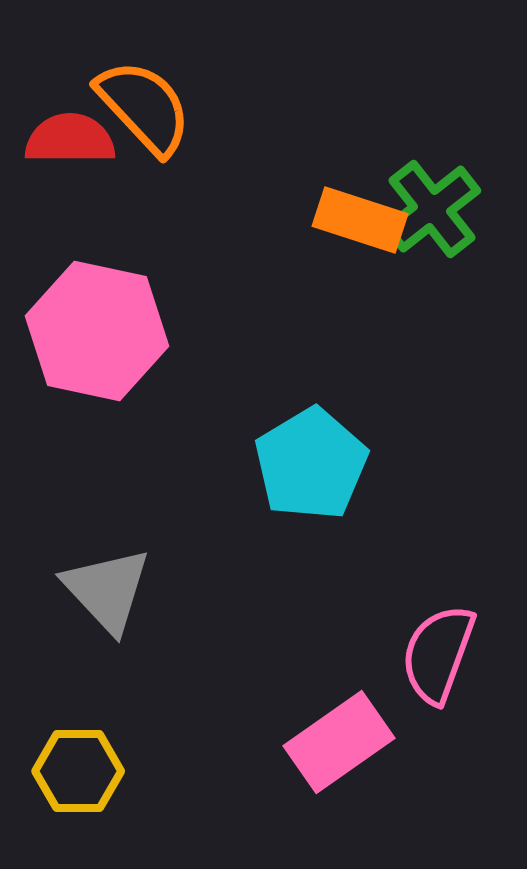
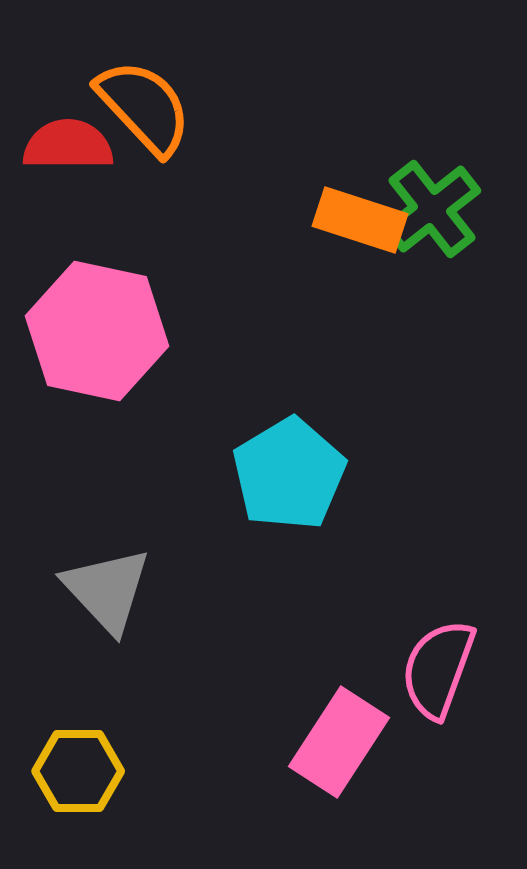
red semicircle: moved 2 px left, 6 px down
cyan pentagon: moved 22 px left, 10 px down
pink semicircle: moved 15 px down
pink rectangle: rotated 22 degrees counterclockwise
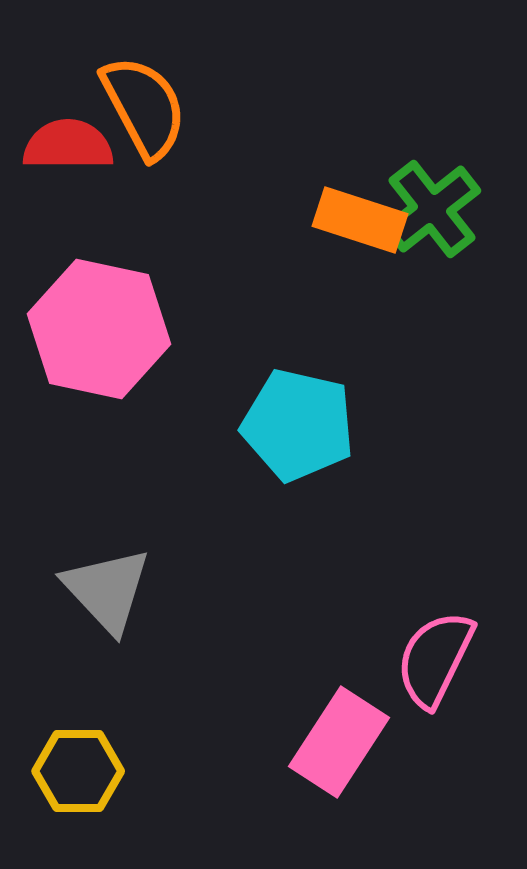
orange semicircle: rotated 15 degrees clockwise
pink hexagon: moved 2 px right, 2 px up
cyan pentagon: moved 9 px right, 49 px up; rotated 28 degrees counterclockwise
pink semicircle: moved 3 px left, 10 px up; rotated 6 degrees clockwise
